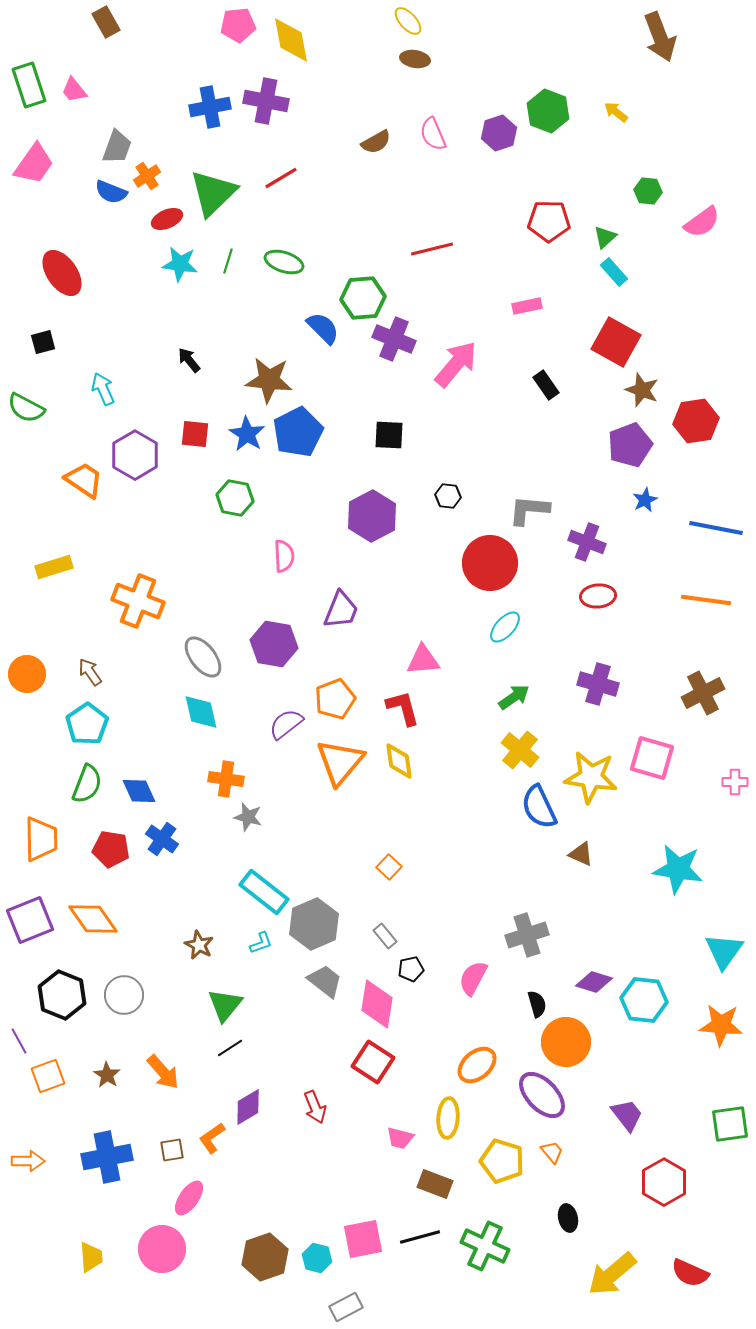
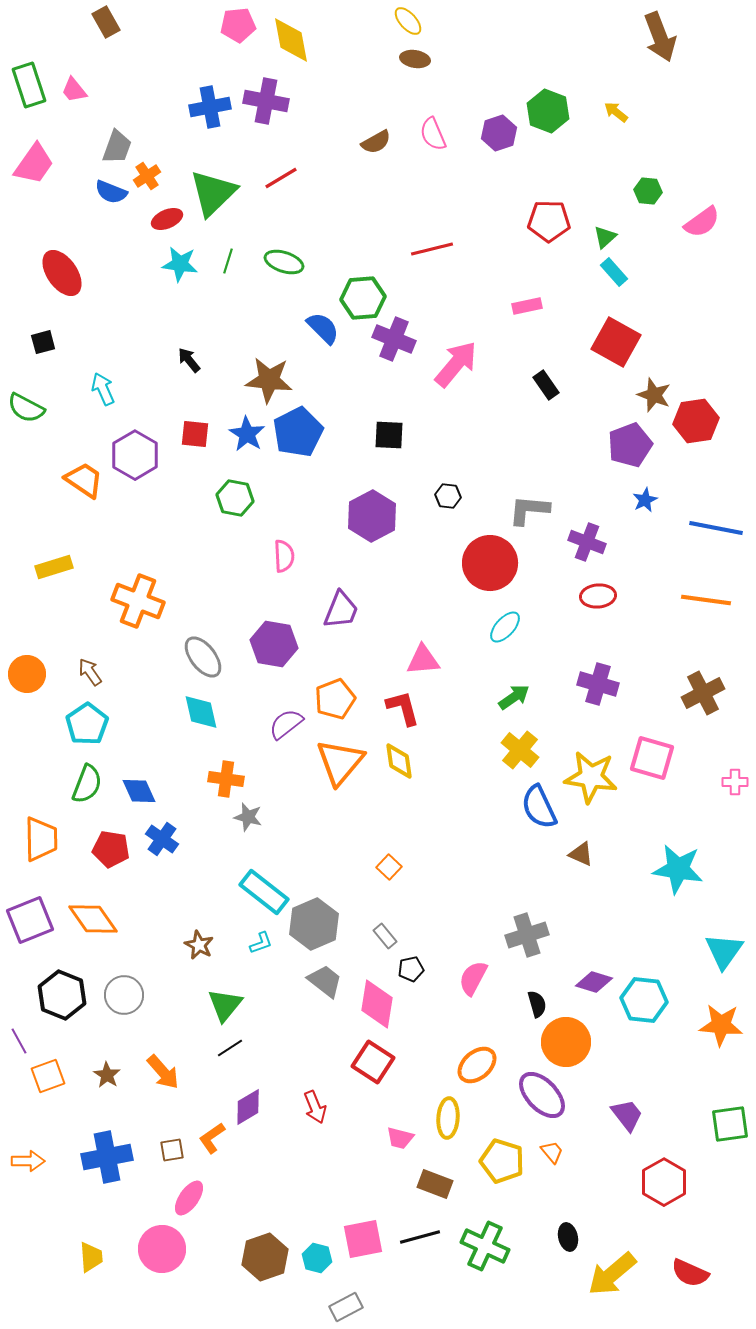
brown star at (642, 390): moved 12 px right, 5 px down
black ellipse at (568, 1218): moved 19 px down
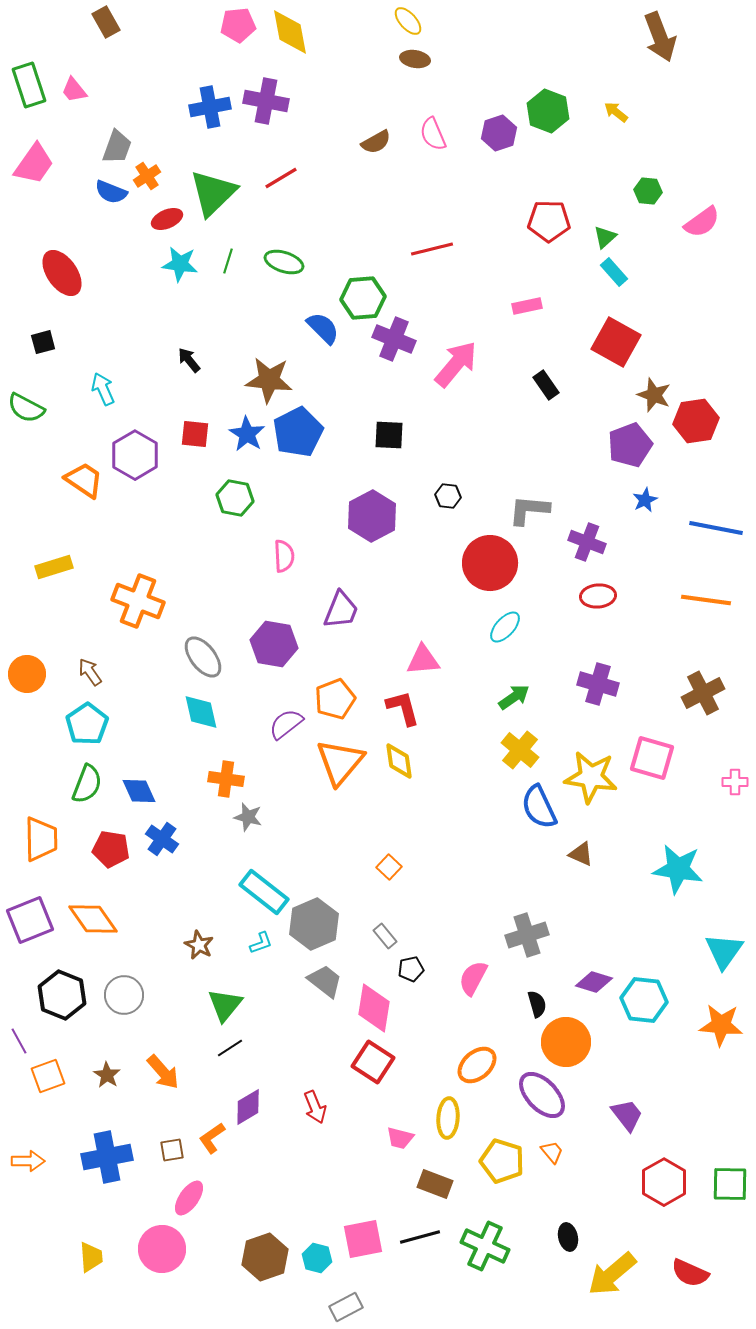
yellow diamond at (291, 40): moved 1 px left, 8 px up
pink diamond at (377, 1004): moved 3 px left, 4 px down
green square at (730, 1124): moved 60 px down; rotated 9 degrees clockwise
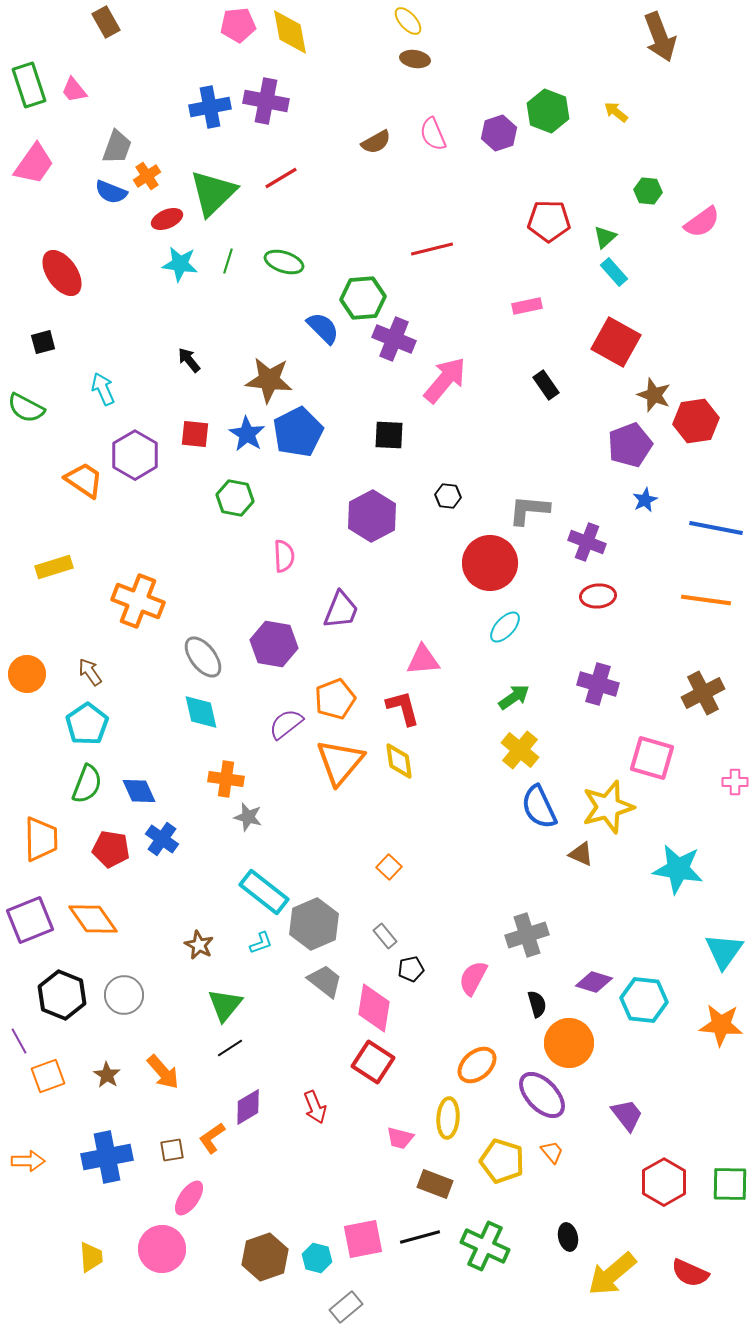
pink arrow at (456, 364): moved 11 px left, 16 px down
yellow star at (591, 777): moved 17 px right, 30 px down; rotated 24 degrees counterclockwise
orange circle at (566, 1042): moved 3 px right, 1 px down
gray rectangle at (346, 1307): rotated 12 degrees counterclockwise
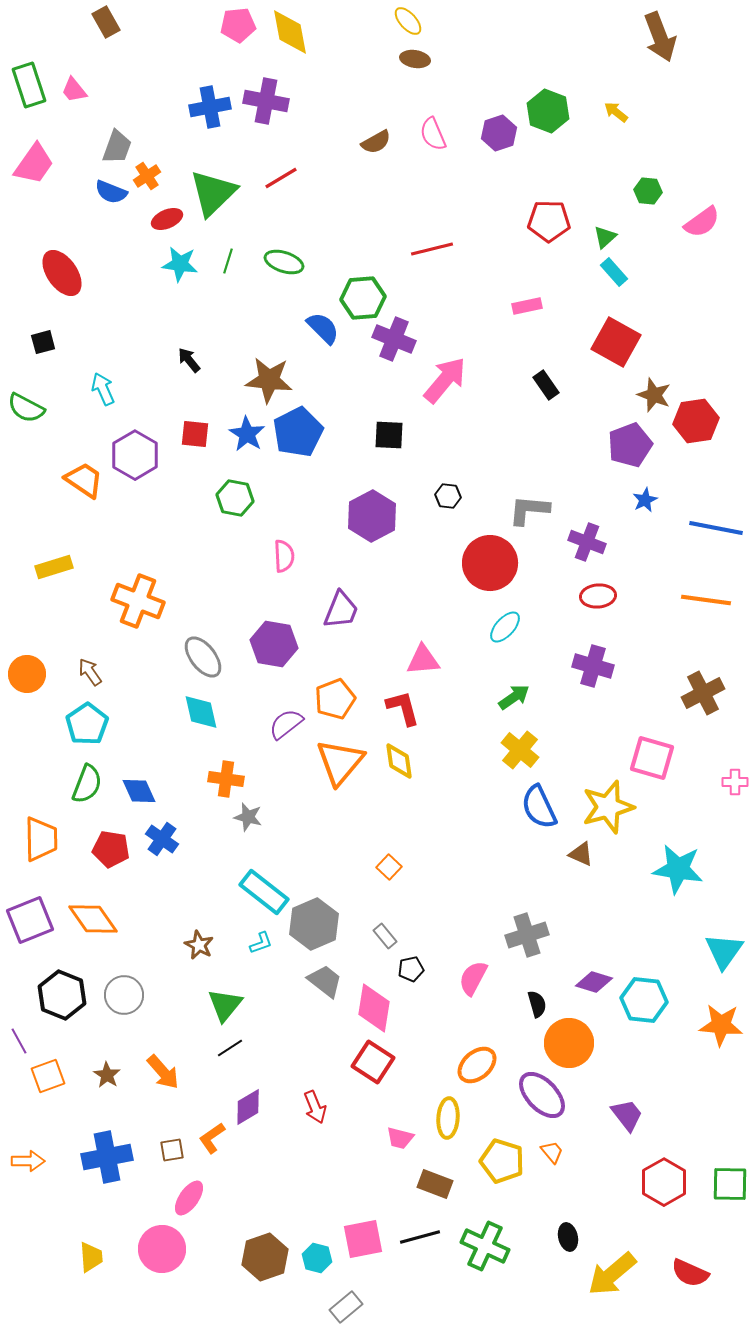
purple cross at (598, 684): moved 5 px left, 18 px up
